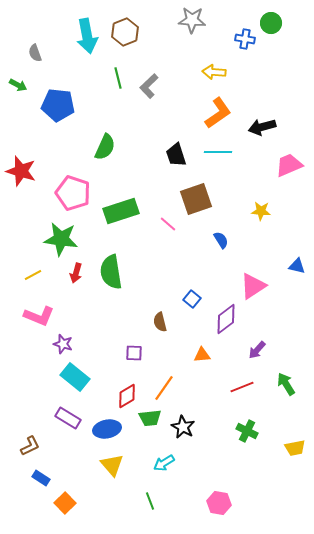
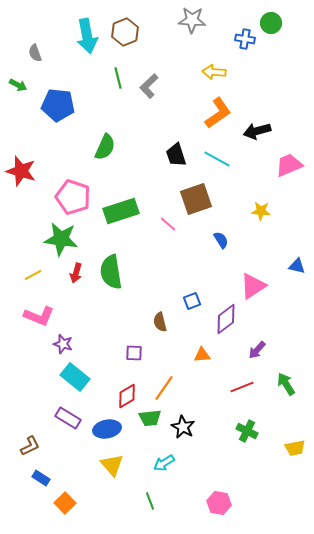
black arrow at (262, 127): moved 5 px left, 4 px down
cyan line at (218, 152): moved 1 px left, 7 px down; rotated 28 degrees clockwise
pink pentagon at (73, 193): moved 4 px down
blue square at (192, 299): moved 2 px down; rotated 30 degrees clockwise
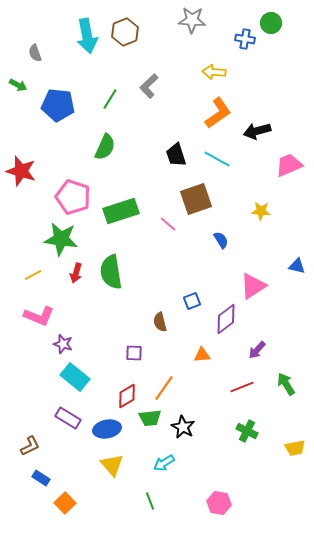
green line at (118, 78): moved 8 px left, 21 px down; rotated 45 degrees clockwise
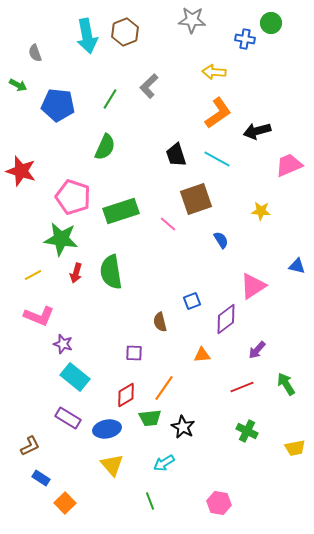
red diamond at (127, 396): moved 1 px left, 1 px up
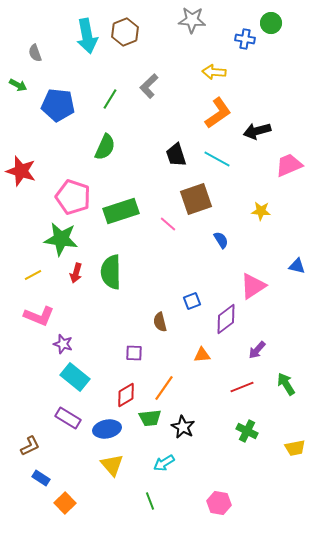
green semicircle at (111, 272): rotated 8 degrees clockwise
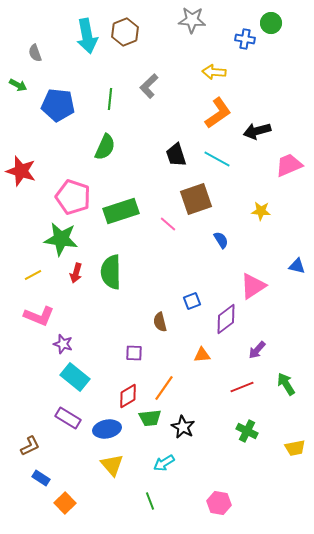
green line at (110, 99): rotated 25 degrees counterclockwise
red diamond at (126, 395): moved 2 px right, 1 px down
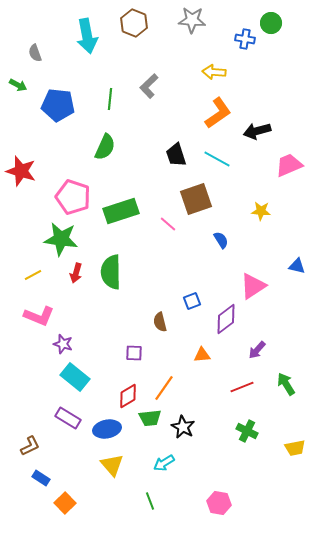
brown hexagon at (125, 32): moved 9 px right, 9 px up; rotated 16 degrees counterclockwise
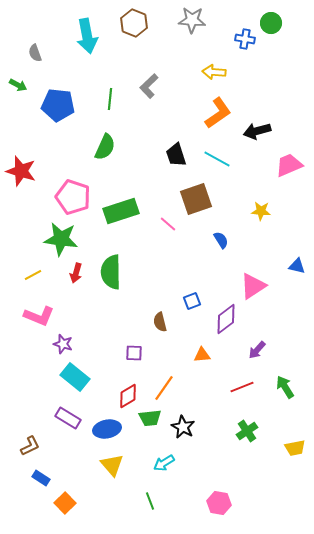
green arrow at (286, 384): moved 1 px left, 3 px down
green cross at (247, 431): rotated 30 degrees clockwise
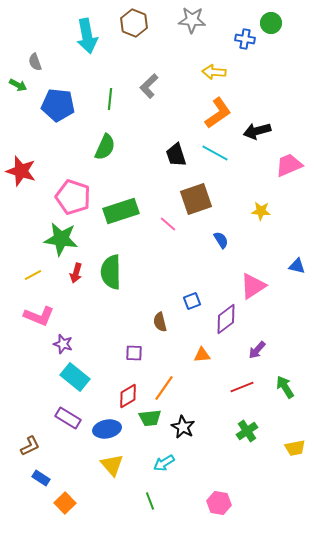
gray semicircle at (35, 53): moved 9 px down
cyan line at (217, 159): moved 2 px left, 6 px up
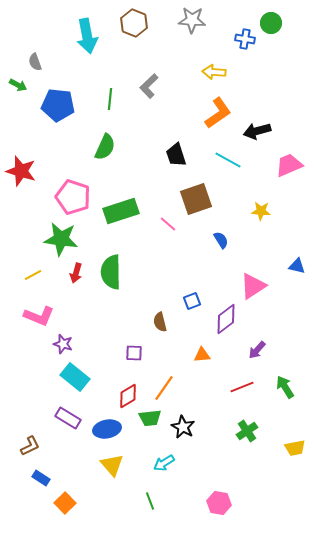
cyan line at (215, 153): moved 13 px right, 7 px down
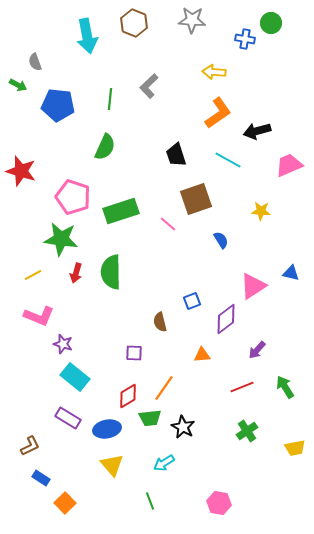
blue triangle at (297, 266): moved 6 px left, 7 px down
